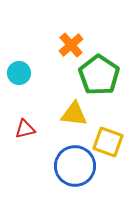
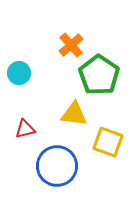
blue circle: moved 18 px left
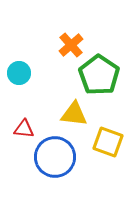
red triangle: moved 1 px left; rotated 20 degrees clockwise
blue circle: moved 2 px left, 9 px up
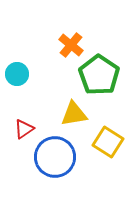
orange cross: rotated 10 degrees counterclockwise
cyan circle: moved 2 px left, 1 px down
yellow triangle: rotated 16 degrees counterclockwise
red triangle: rotated 40 degrees counterclockwise
yellow square: rotated 12 degrees clockwise
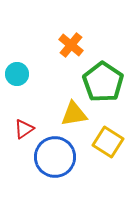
green pentagon: moved 4 px right, 7 px down
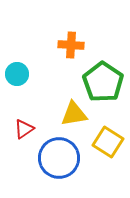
orange cross: rotated 35 degrees counterclockwise
blue circle: moved 4 px right, 1 px down
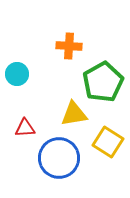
orange cross: moved 2 px left, 1 px down
green pentagon: rotated 9 degrees clockwise
red triangle: moved 1 px right, 1 px up; rotated 30 degrees clockwise
